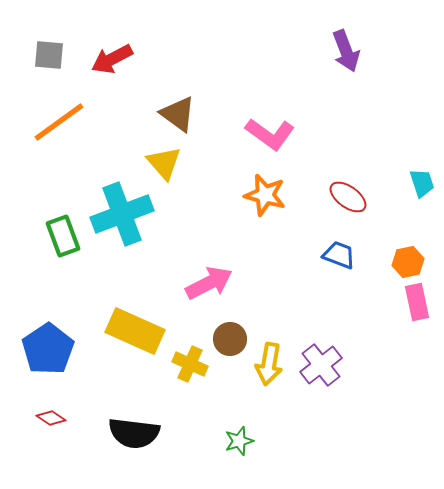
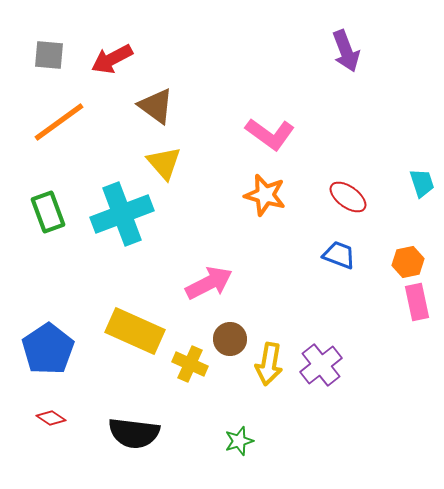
brown triangle: moved 22 px left, 8 px up
green rectangle: moved 15 px left, 24 px up
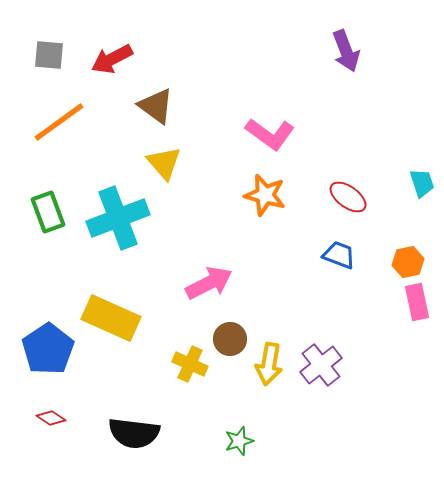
cyan cross: moved 4 px left, 4 px down
yellow rectangle: moved 24 px left, 13 px up
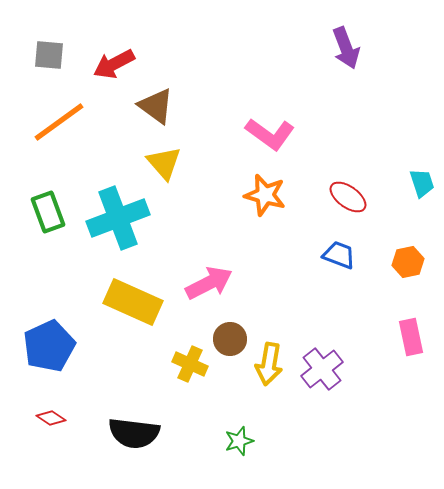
purple arrow: moved 3 px up
red arrow: moved 2 px right, 5 px down
pink rectangle: moved 6 px left, 35 px down
yellow rectangle: moved 22 px right, 16 px up
blue pentagon: moved 1 px right, 3 px up; rotated 9 degrees clockwise
purple cross: moved 1 px right, 4 px down
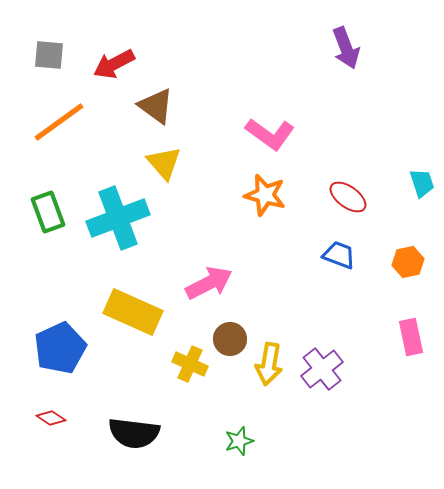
yellow rectangle: moved 10 px down
blue pentagon: moved 11 px right, 2 px down
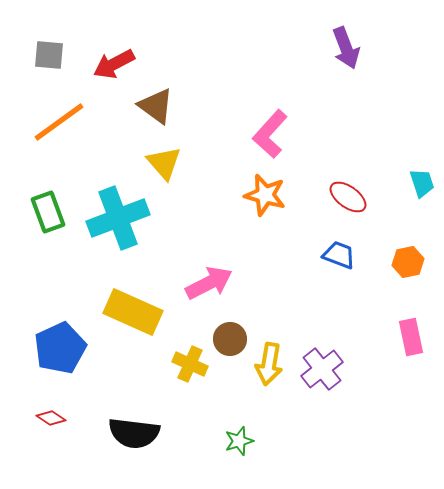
pink L-shape: rotated 96 degrees clockwise
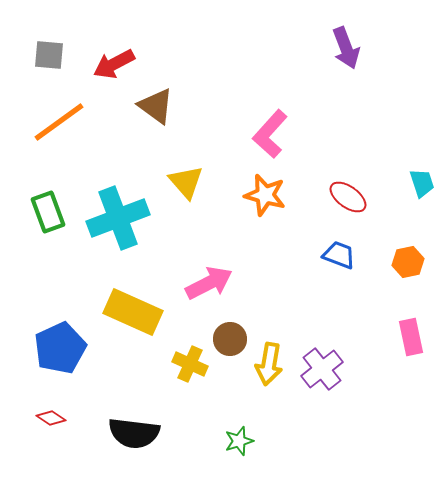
yellow triangle: moved 22 px right, 19 px down
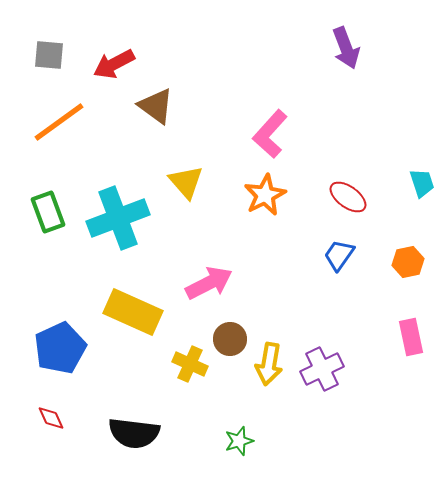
orange star: rotated 30 degrees clockwise
blue trapezoid: rotated 76 degrees counterclockwise
purple cross: rotated 12 degrees clockwise
red diamond: rotated 32 degrees clockwise
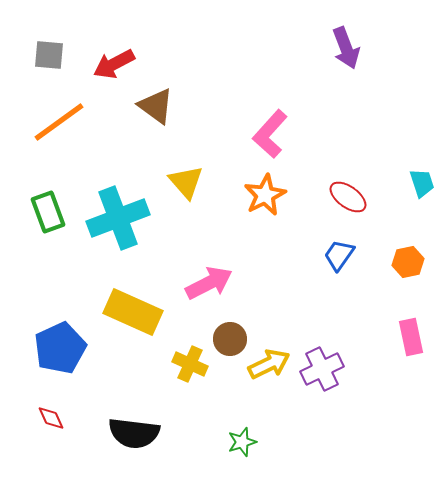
yellow arrow: rotated 126 degrees counterclockwise
green star: moved 3 px right, 1 px down
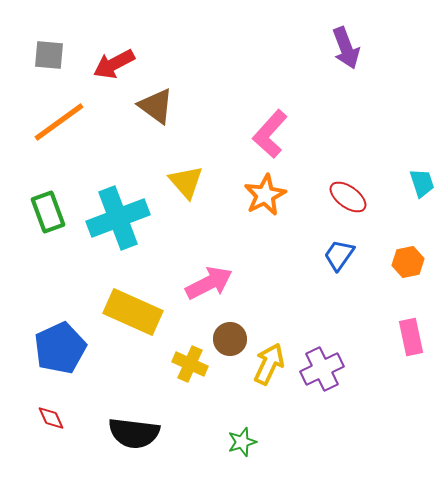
yellow arrow: rotated 39 degrees counterclockwise
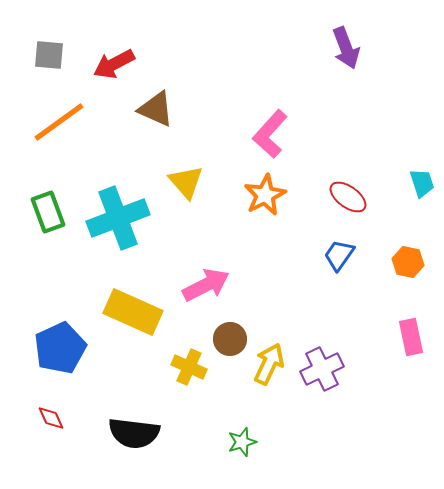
brown triangle: moved 3 px down; rotated 12 degrees counterclockwise
orange hexagon: rotated 24 degrees clockwise
pink arrow: moved 3 px left, 2 px down
yellow cross: moved 1 px left, 3 px down
